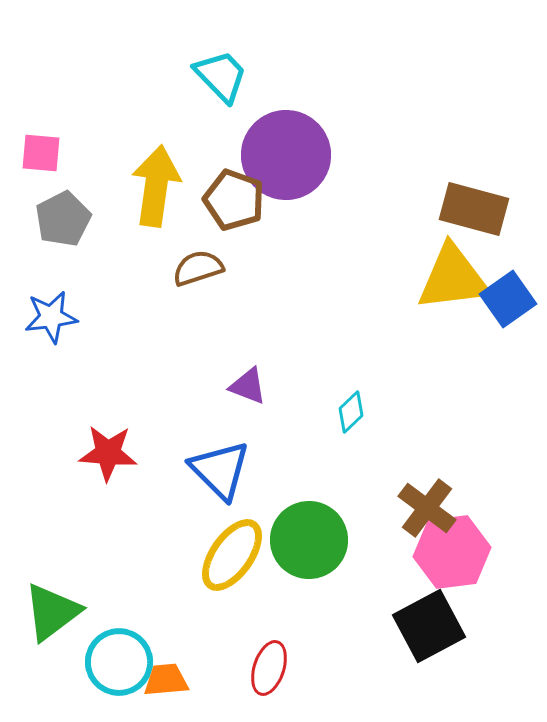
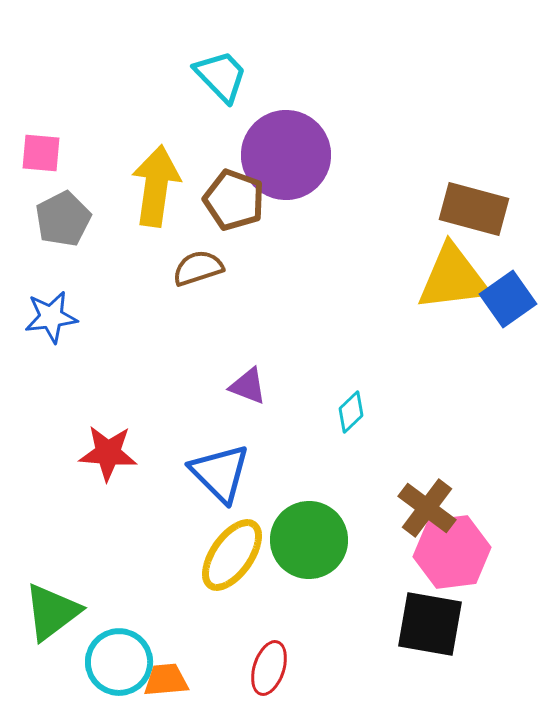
blue triangle: moved 3 px down
black square: moved 1 px right, 2 px up; rotated 38 degrees clockwise
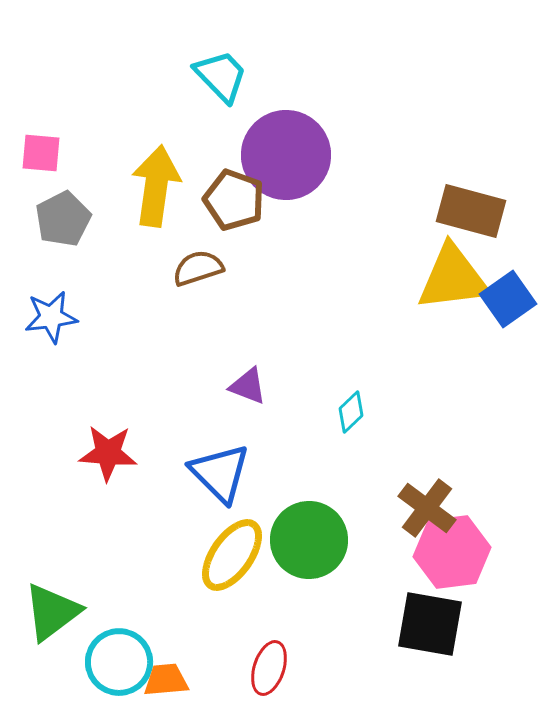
brown rectangle: moved 3 px left, 2 px down
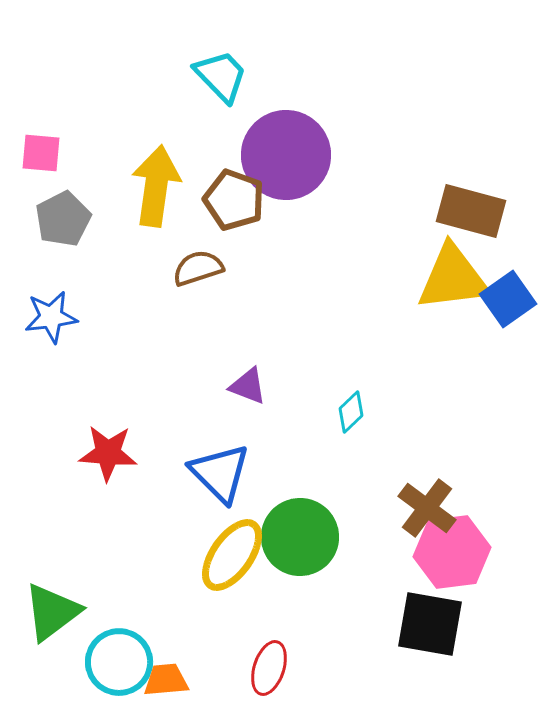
green circle: moved 9 px left, 3 px up
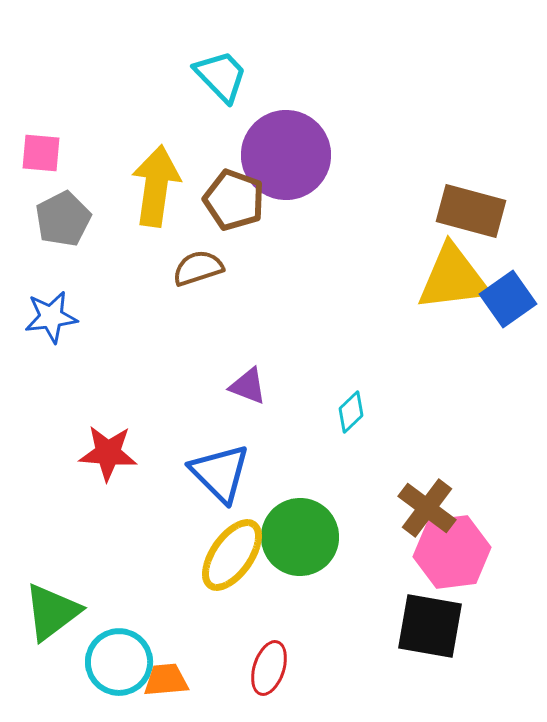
black square: moved 2 px down
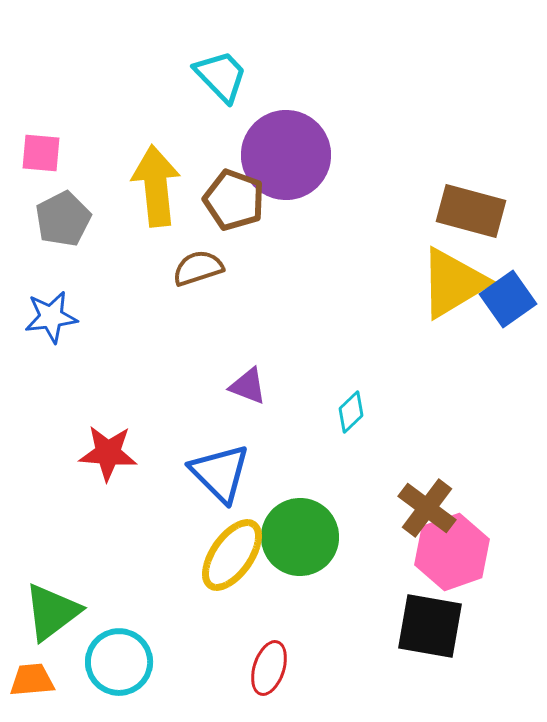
yellow arrow: rotated 14 degrees counterclockwise
yellow triangle: moved 5 px down; rotated 24 degrees counterclockwise
pink hexagon: rotated 12 degrees counterclockwise
orange trapezoid: moved 134 px left
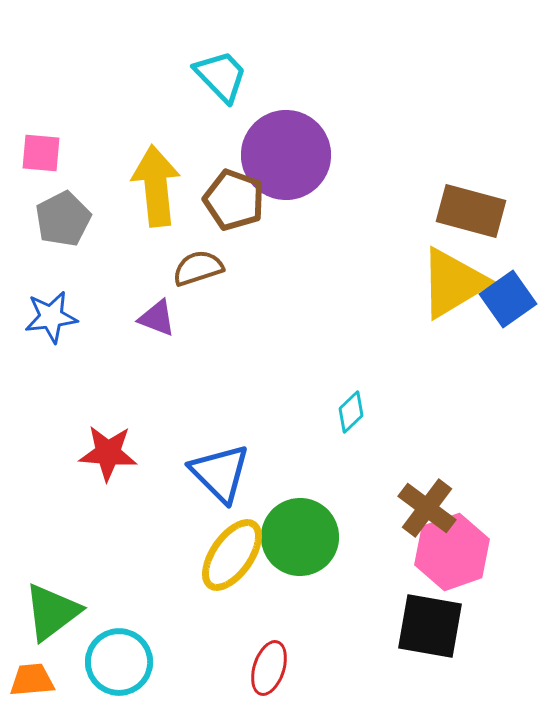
purple triangle: moved 91 px left, 68 px up
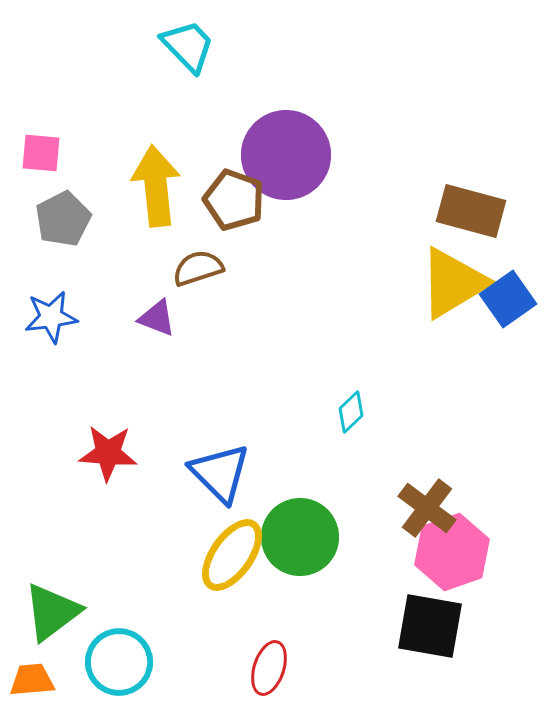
cyan trapezoid: moved 33 px left, 30 px up
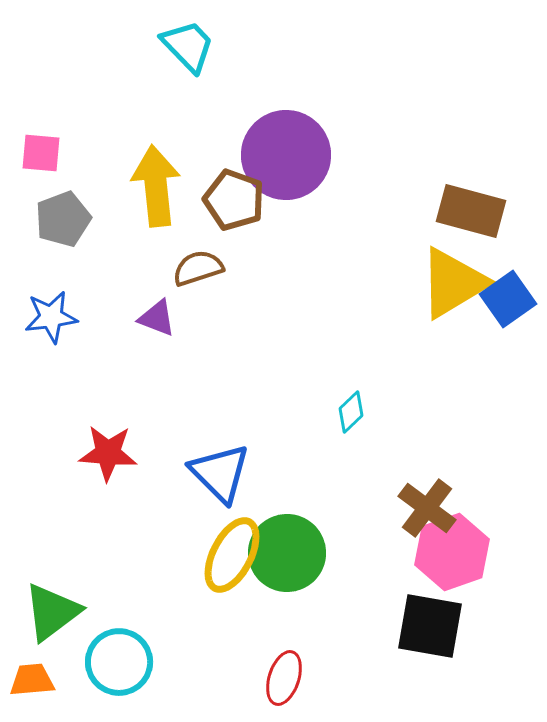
gray pentagon: rotated 6 degrees clockwise
green circle: moved 13 px left, 16 px down
yellow ellipse: rotated 8 degrees counterclockwise
red ellipse: moved 15 px right, 10 px down
